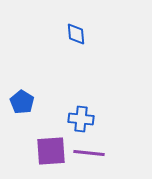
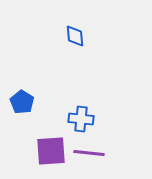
blue diamond: moved 1 px left, 2 px down
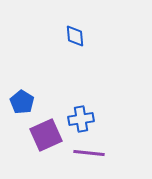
blue cross: rotated 15 degrees counterclockwise
purple square: moved 5 px left, 16 px up; rotated 20 degrees counterclockwise
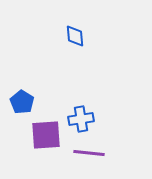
purple square: rotated 20 degrees clockwise
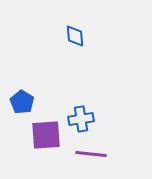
purple line: moved 2 px right, 1 px down
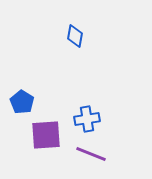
blue diamond: rotated 15 degrees clockwise
blue cross: moved 6 px right
purple line: rotated 16 degrees clockwise
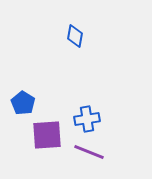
blue pentagon: moved 1 px right, 1 px down
purple square: moved 1 px right
purple line: moved 2 px left, 2 px up
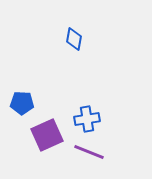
blue diamond: moved 1 px left, 3 px down
blue pentagon: moved 1 px left; rotated 30 degrees counterclockwise
purple square: rotated 20 degrees counterclockwise
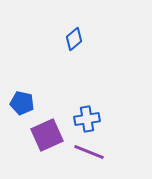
blue diamond: rotated 40 degrees clockwise
blue pentagon: rotated 10 degrees clockwise
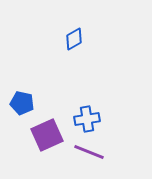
blue diamond: rotated 10 degrees clockwise
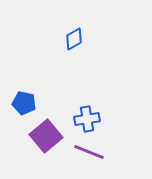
blue pentagon: moved 2 px right
purple square: moved 1 px left, 1 px down; rotated 16 degrees counterclockwise
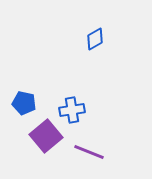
blue diamond: moved 21 px right
blue cross: moved 15 px left, 9 px up
